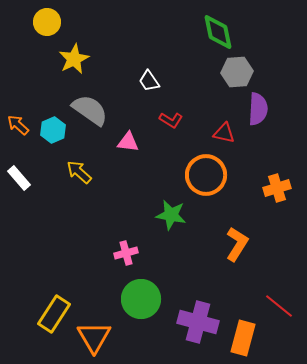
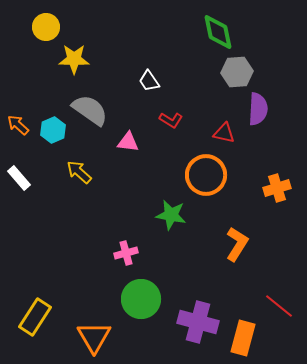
yellow circle: moved 1 px left, 5 px down
yellow star: rotated 28 degrees clockwise
yellow rectangle: moved 19 px left, 3 px down
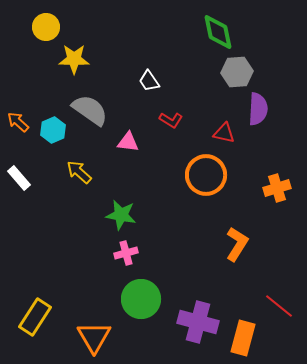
orange arrow: moved 3 px up
green star: moved 50 px left
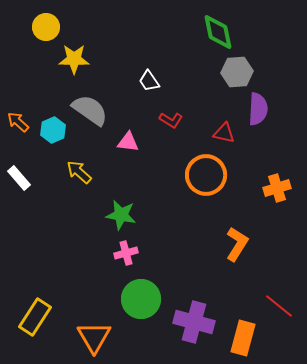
purple cross: moved 4 px left
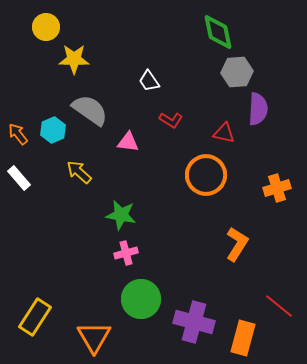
orange arrow: moved 12 px down; rotated 10 degrees clockwise
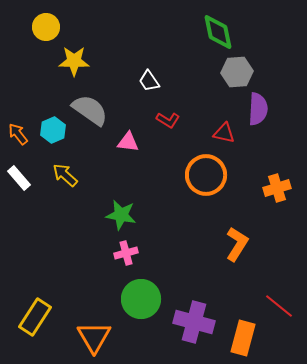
yellow star: moved 2 px down
red L-shape: moved 3 px left
yellow arrow: moved 14 px left, 3 px down
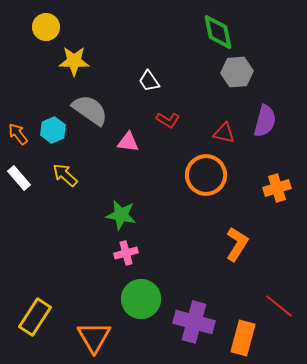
purple semicircle: moved 7 px right, 12 px down; rotated 12 degrees clockwise
